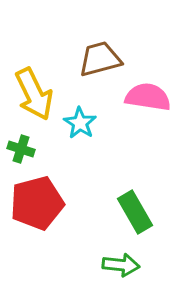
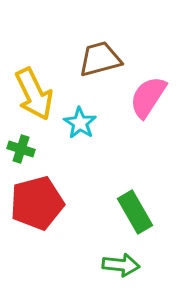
pink semicircle: rotated 66 degrees counterclockwise
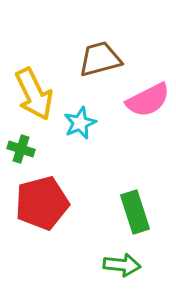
pink semicircle: moved 3 px down; rotated 150 degrees counterclockwise
cyan star: rotated 16 degrees clockwise
red pentagon: moved 5 px right
green rectangle: rotated 12 degrees clockwise
green arrow: moved 1 px right
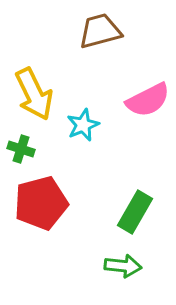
brown trapezoid: moved 28 px up
cyan star: moved 3 px right, 2 px down
red pentagon: moved 1 px left
green rectangle: rotated 48 degrees clockwise
green arrow: moved 1 px right, 1 px down
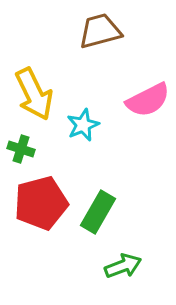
green rectangle: moved 37 px left
green arrow: rotated 27 degrees counterclockwise
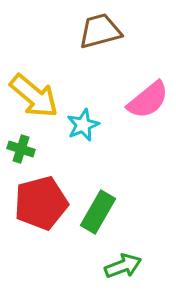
yellow arrow: moved 2 px down; rotated 24 degrees counterclockwise
pink semicircle: rotated 12 degrees counterclockwise
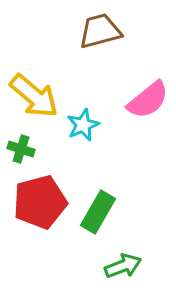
red pentagon: moved 1 px left, 1 px up
